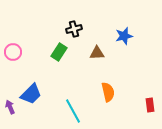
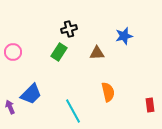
black cross: moved 5 px left
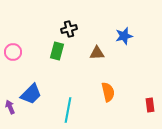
green rectangle: moved 2 px left, 1 px up; rotated 18 degrees counterclockwise
cyan line: moved 5 px left, 1 px up; rotated 40 degrees clockwise
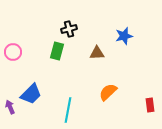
orange semicircle: rotated 120 degrees counterclockwise
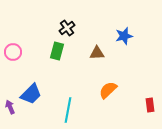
black cross: moved 2 px left, 1 px up; rotated 21 degrees counterclockwise
orange semicircle: moved 2 px up
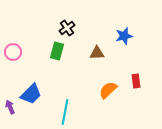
red rectangle: moved 14 px left, 24 px up
cyan line: moved 3 px left, 2 px down
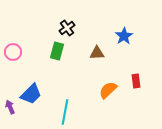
blue star: rotated 18 degrees counterclockwise
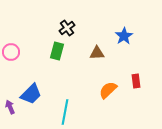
pink circle: moved 2 px left
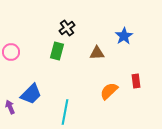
orange semicircle: moved 1 px right, 1 px down
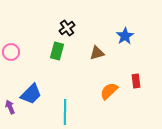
blue star: moved 1 px right
brown triangle: rotated 14 degrees counterclockwise
cyan line: rotated 10 degrees counterclockwise
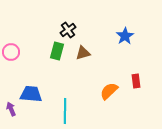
black cross: moved 1 px right, 2 px down
brown triangle: moved 14 px left
blue trapezoid: rotated 130 degrees counterclockwise
purple arrow: moved 1 px right, 2 px down
cyan line: moved 1 px up
